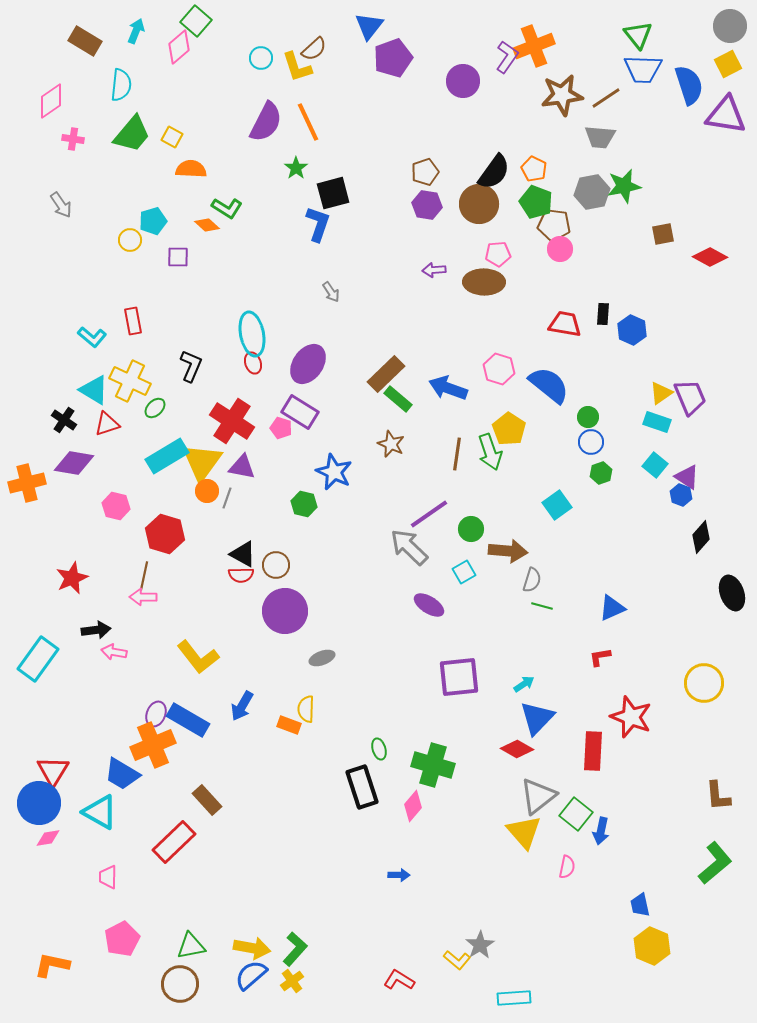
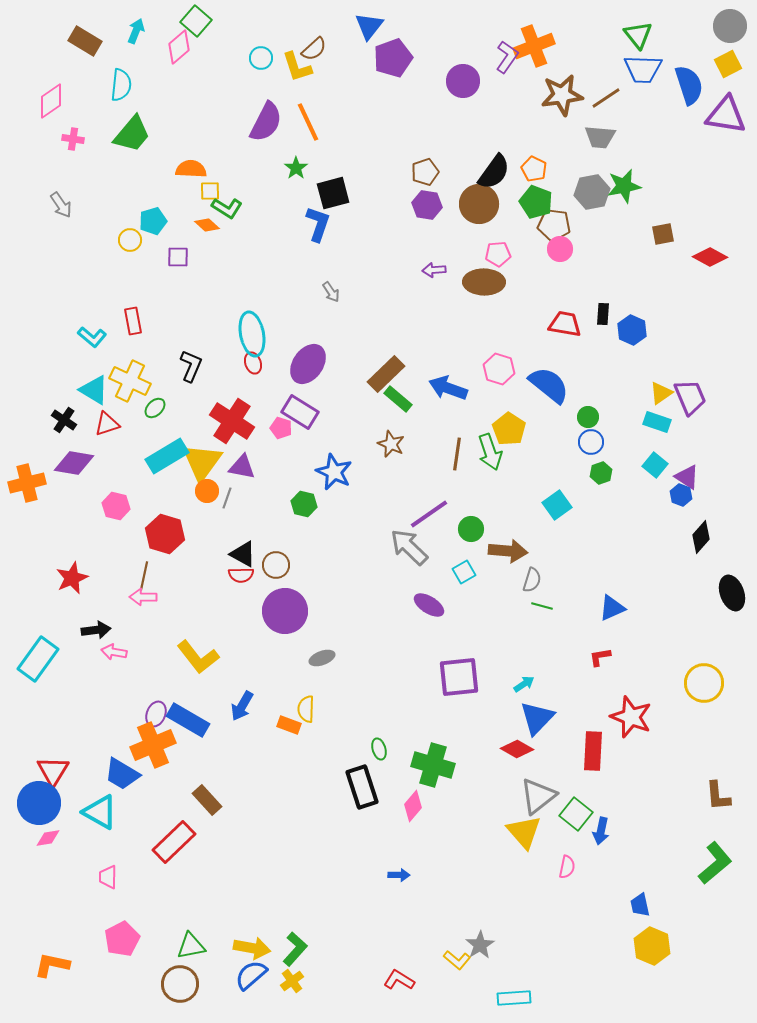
yellow square at (172, 137): moved 38 px right, 54 px down; rotated 30 degrees counterclockwise
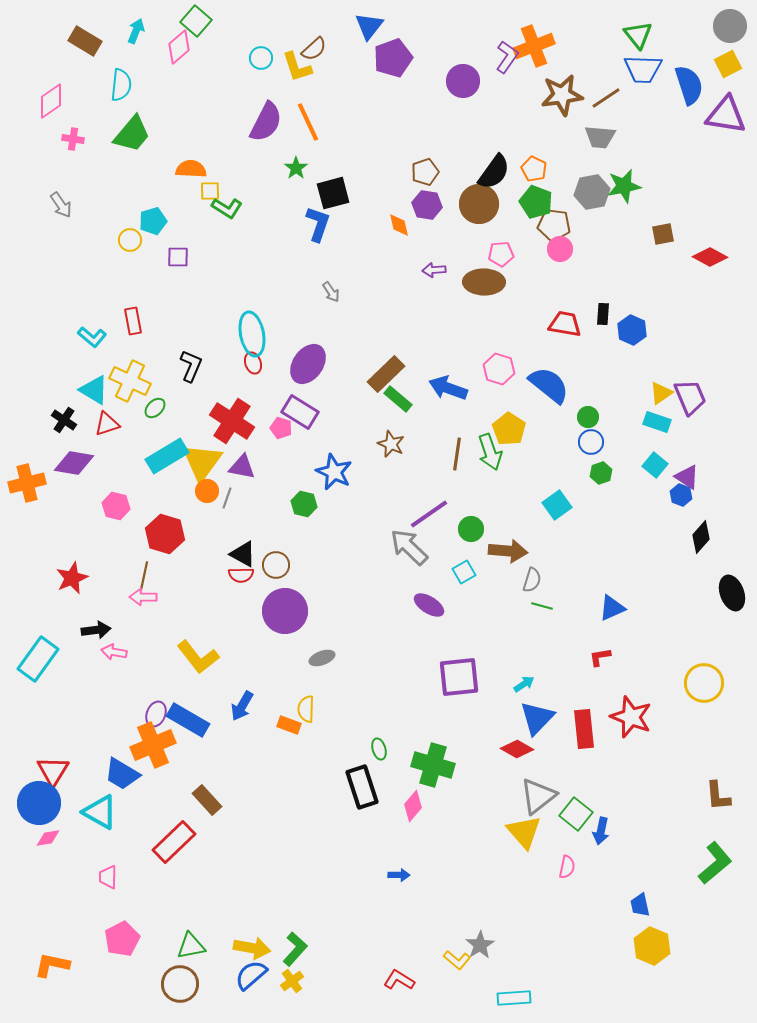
orange diamond at (207, 225): moved 192 px right; rotated 35 degrees clockwise
pink pentagon at (498, 254): moved 3 px right
red rectangle at (593, 751): moved 9 px left, 22 px up; rotated 9 degrees counterclockwise
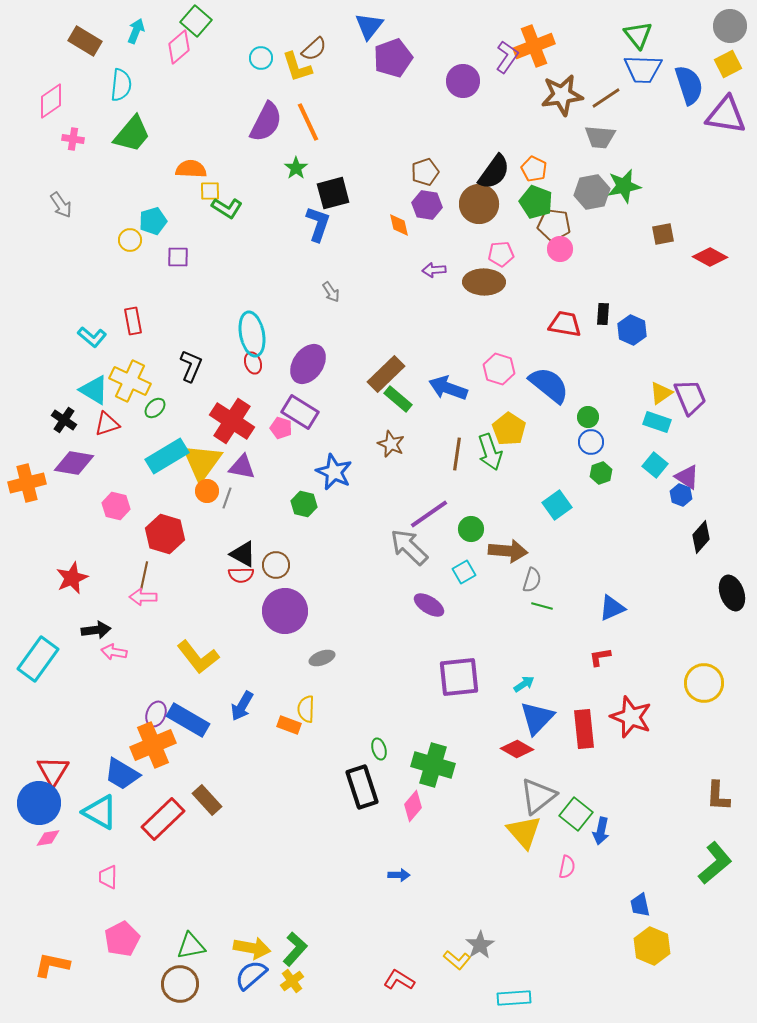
brown L-shape at (718, 796): rotated 8 degrees clockwise
red rectangle at (174, 842): moved 11 px left, 23 px up
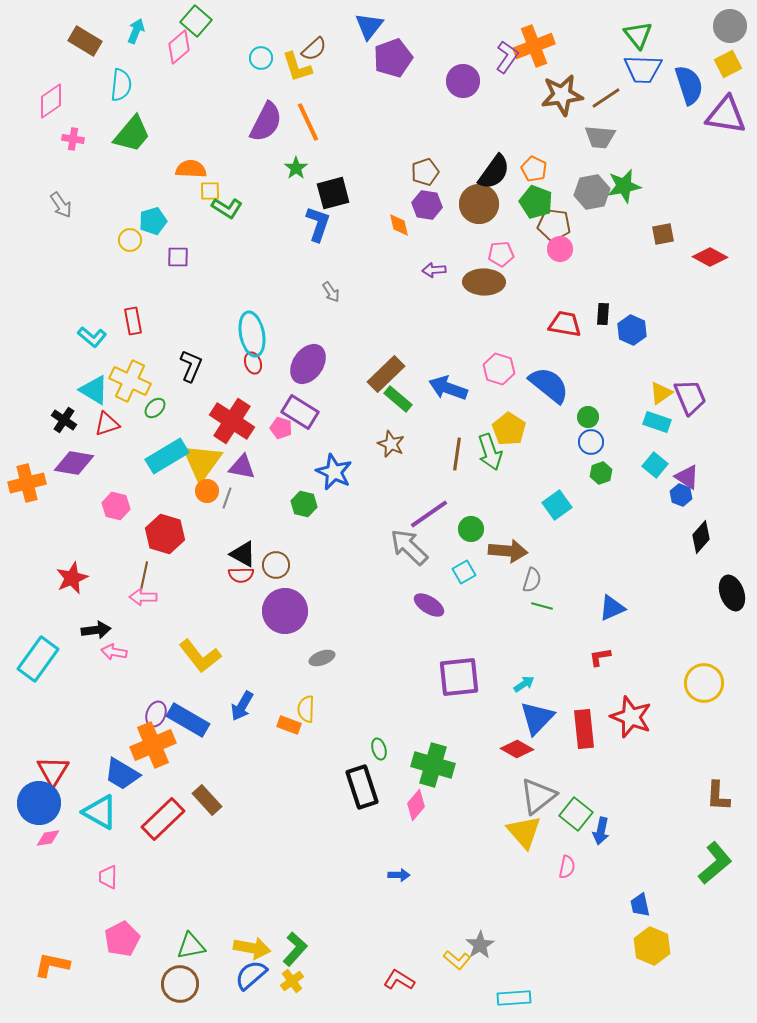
yellow L-shape at (198, 657): moved 2 px right, 1 px up
pink diamond at (413, 806): moved 3 px right, 1 px up
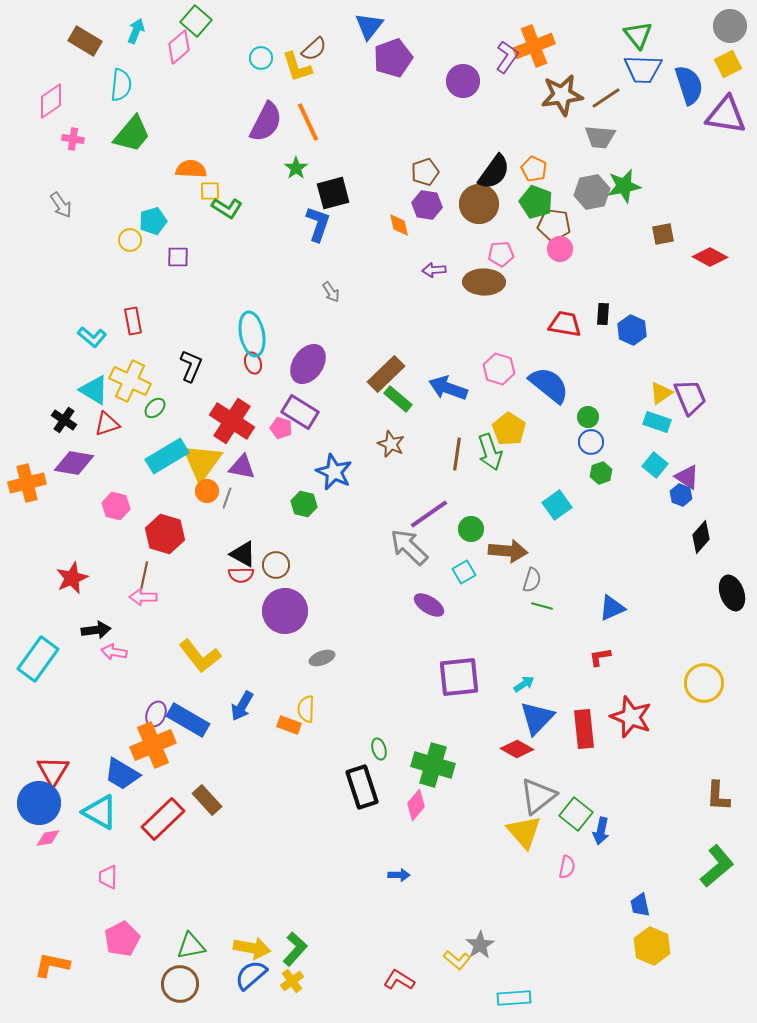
green L-shape at (715, 863): moved 2 px right, 3 px down
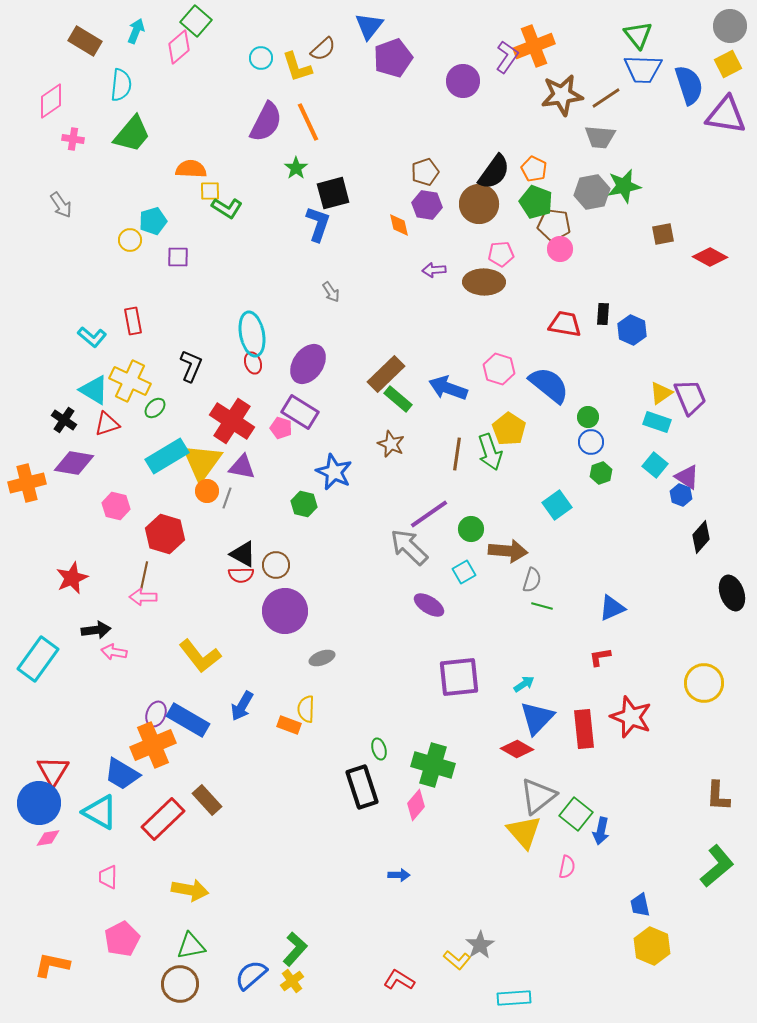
brown semicircle at (314, 49): moved 9 px right
yellow arrow at (252, 948): moved 62 px left, 58 px up
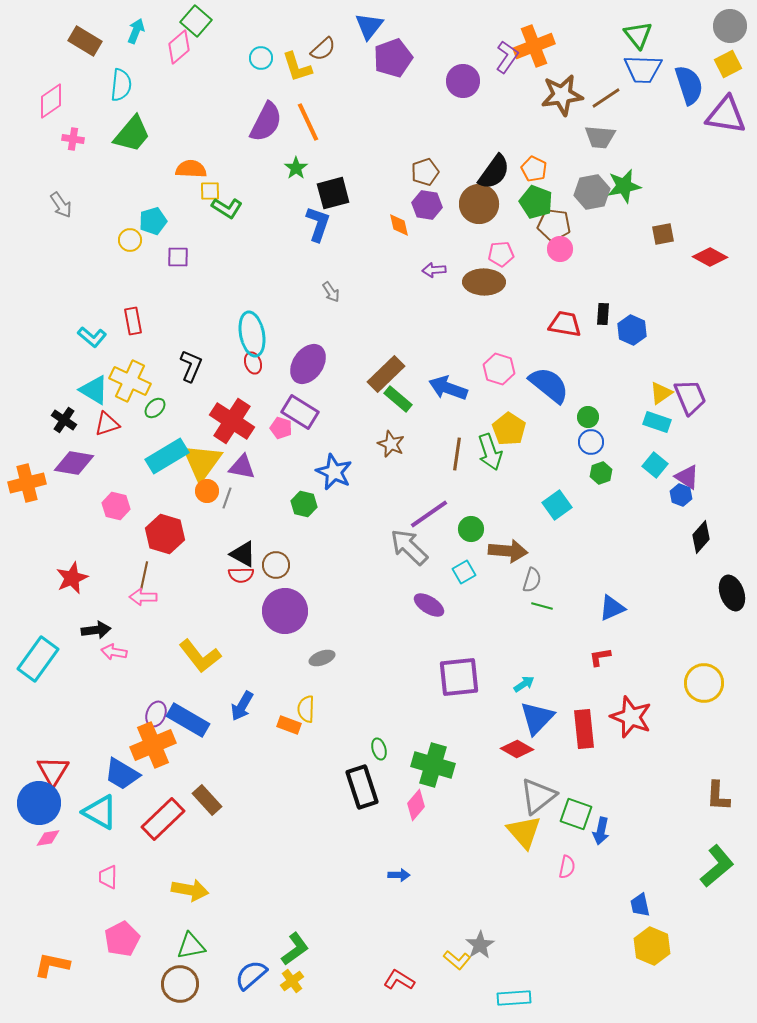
green square at (576, 814): rotated 20 degrees counterclockwise
green L-shape at (295, 949): rotated 12 degrees clockwise
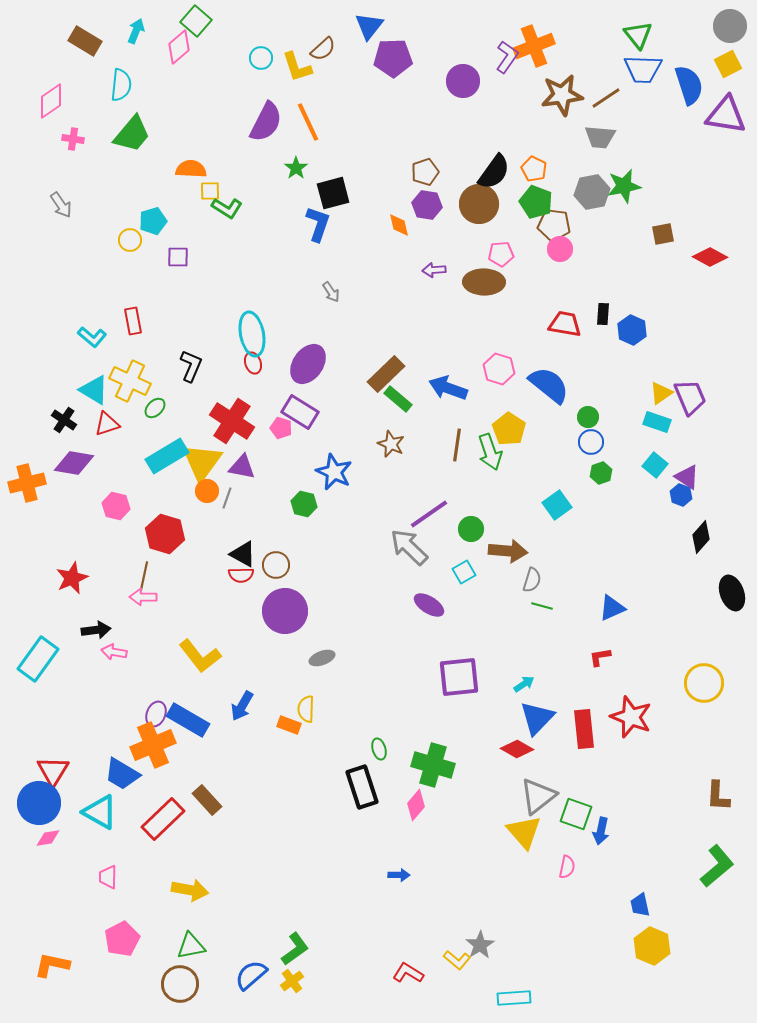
purple pentagon at (393, 58): rotated 18 degrees clockwise
brown line at (457, 454): moved 9 px up
red L-shape at (399, 980): moved 9 px right, 7 px up
